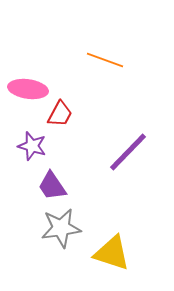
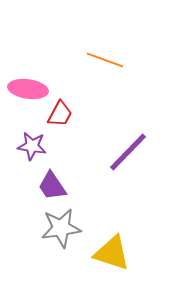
purple star: rotated 8 degrees counterclockwise
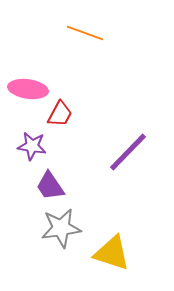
orange line: moved 20 px left, 27 px up
purple trapezoid: moved 2 px left
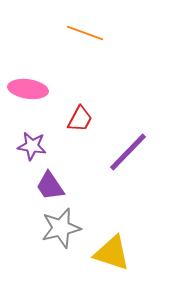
red trapezoid: moved 20 px right, 5 px down
gray star: rotated 6 degrees counterclockwise
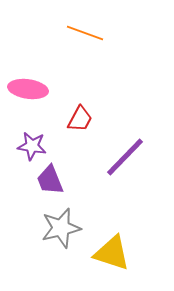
purple line: moved 3 px left, 5 px down
purple trapezoid: moved 6 px up; rotated 12 degrees clockwise
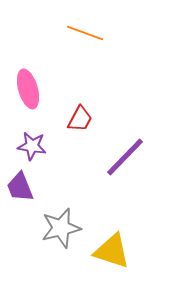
pink ellipse: rotated 66 degrees clockwise
purple trapezoid: moved 30 px left, 7 px down
yellow triangle: moved 2 px up
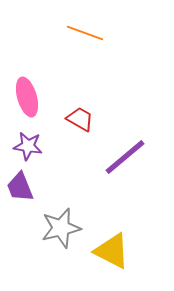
pink ellipse: moved 1 px left, 8 px down
red trapezoid: rotated 88 degrees counterclockwise
purple star: moved 4 px left
purple line: rotated 6 degrees clockwise
yellow triangle: rotated 9 degrees clockwise
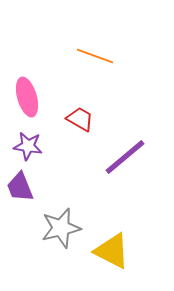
orange line: moved 10 px right, 23 px down
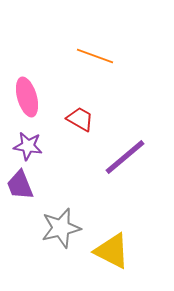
purple trapezoid: moved 2 px up
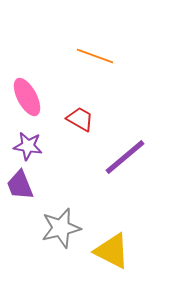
pink ellipse: rotated 12 degrees counterclockwise
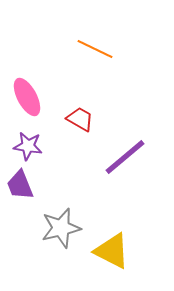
orange line: moved 7 px up; rotated 6 degrees clockwise
